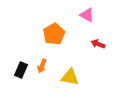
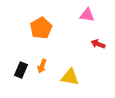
pink triangle: rotated 21 degrees counterclockwise
orange pentagon: moved 13 px left, 6 px up
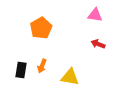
pink triangle: moved 8 px right
black rectangle: rotated 14 degrees counterclockwise
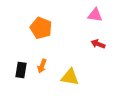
orange pentagon: rotated 20 degrees counterclockwise
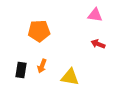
orange pentagon: moved 2 px left, 3 px down; rotated 25 degrees counterclockwise
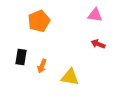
orange pentagon: moved 10 px up; rotated 20 degrees counterclockwise
black rectangle: moved 13 px up
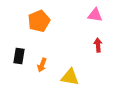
red arrow: moved 1 px down; rotated 64 degrees clockwise
black rectangle: moved 2 px left, 1 px up
orange arrow: moved 1 px up
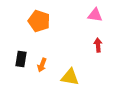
orange pentagon: rotated 30 degrees counterclockwise
black rectangle: moved 2 px right, 3 px down
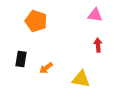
orange pentagon: moved 3 px left
orange arrow: moved 4 px right, 3 px down; rotated 32 degrees clockwise
yellow triangle: moved 11 px right, 2 px down
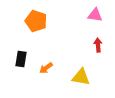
yellow triangle: moved 2 px up
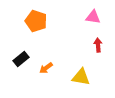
pink triangle: moved 2 px left, 2 px down
black rectangle: rotated 42 degrees clockwise
